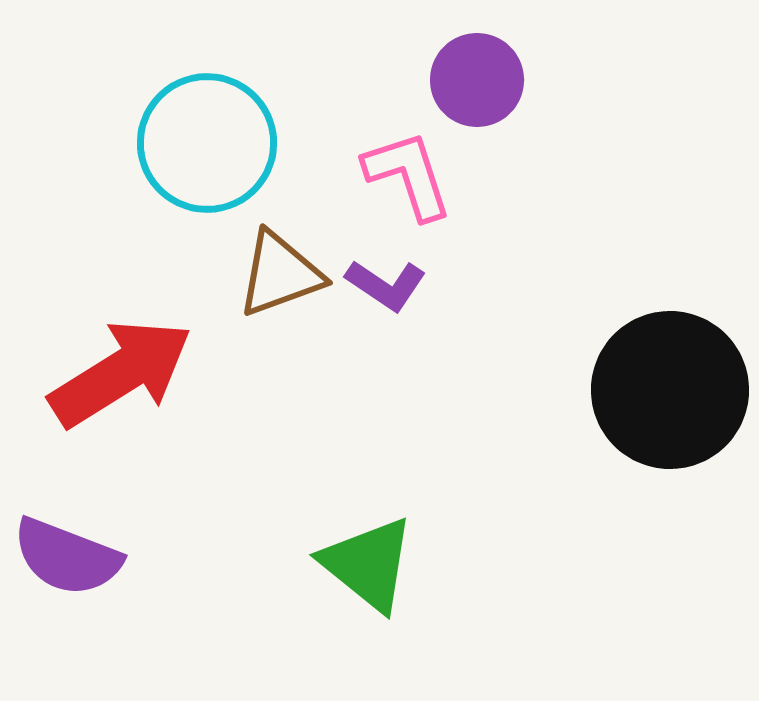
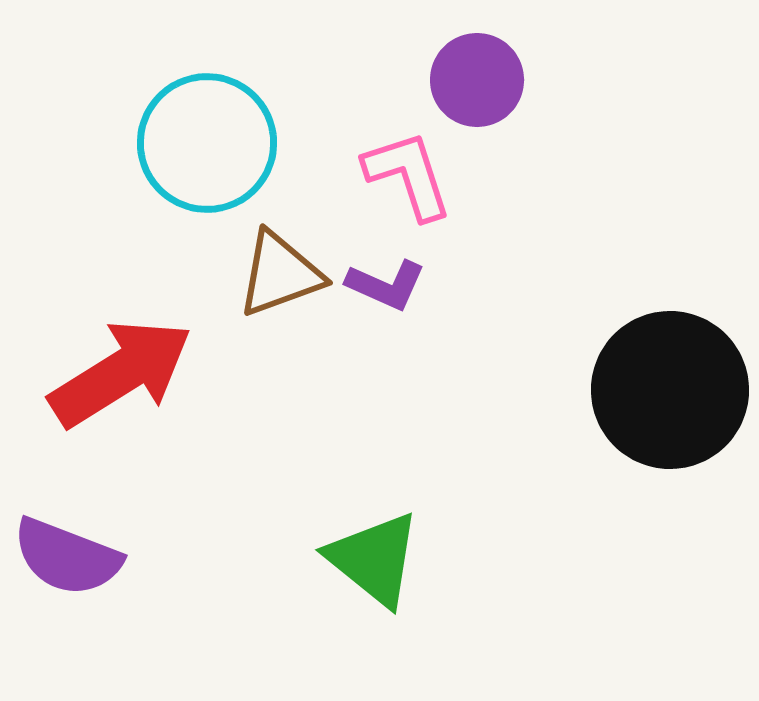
purple L-shape: rotated 10 degrees counterclockwise
green triangle: moved 6 px right, 5 px up
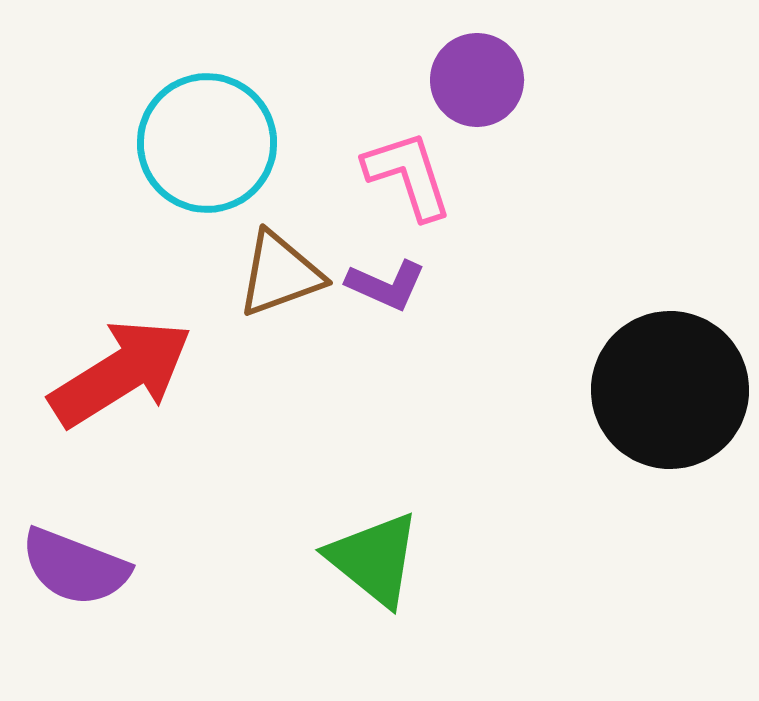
purple semicircle: moved 8 px right, 10 px down
